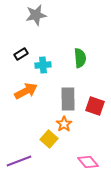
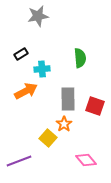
gray star: moved 2 px right, 1 px down
cyan cross: moved 1 px left, 4 px down
yellow square: moved 1 px left, 1 px up
pink diamond: moved 2 px left, 2 px up
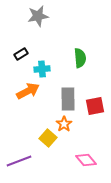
orange arrow: moved 2 px right
red square: rotated 30 degrees counterclockwise
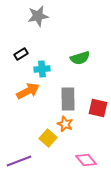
green semicircle: rotated 78 degrees clockwise
red square: moved 3 px right, 2 px down; rotated 24 degrees clockwise
orange star: moved 1 px right; rotated 14 degrees counterclockwise
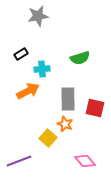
red square: moved 3 px left
pink diamond: moved 1 px left, 1 px down
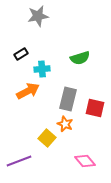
gray rectangle: rotated 15 degrees clockwise
yellow square: moved 1 px left
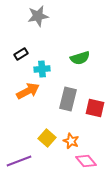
orange star: moved 6 px right, 17 px down
pink diamond: moved 1 px right
